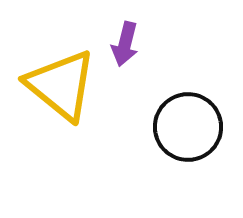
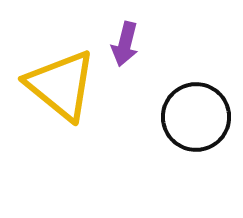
black circle: moved 8 px right, 10 px up
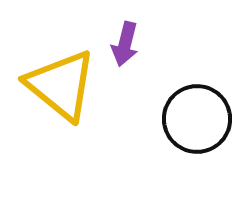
black circle: moved 1 px right, 2 px down
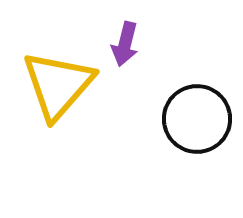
yellow triangle: moved 3 px left; rotated 32 degrees clockwise
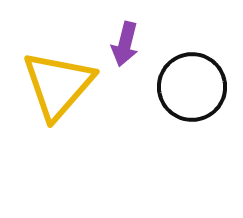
black circle: moved 5 px left, 32 px up
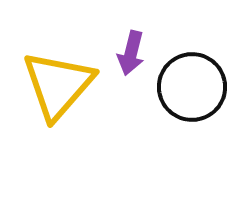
purple arrow: moved 6 px right, 9 px down
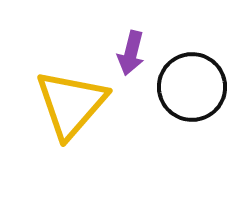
yellow triangle: moved 13 px right, 19 px down
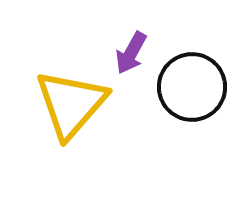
purple arrow: rotated 15 degrees clockwise
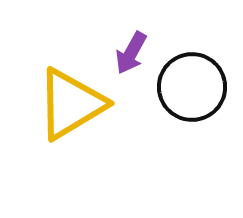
yellow triangle: rotated 18 degrees clockwise
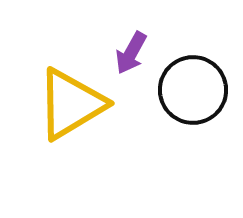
black circle: moved 1 px right, 3 px down
